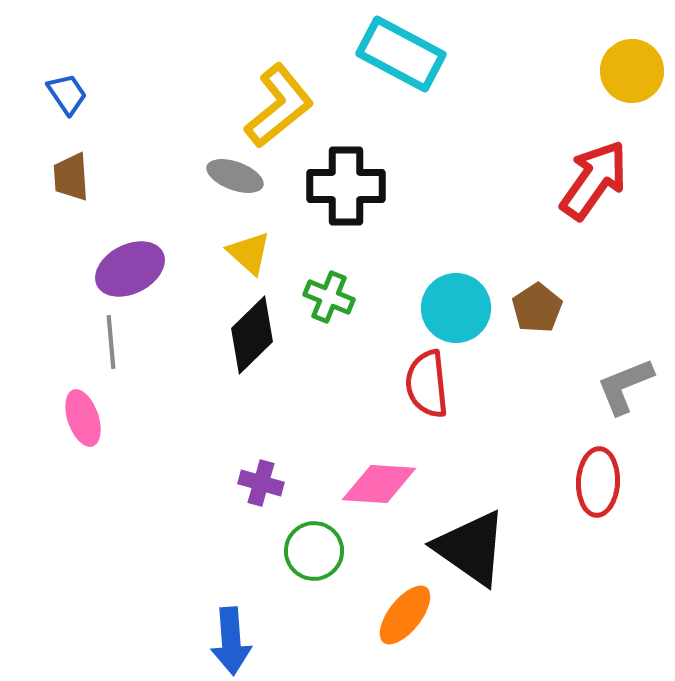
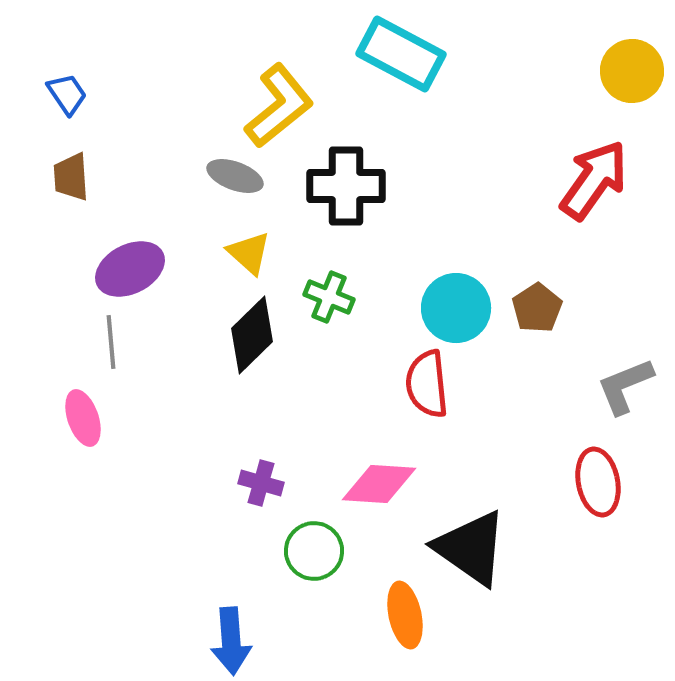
red ellipse: rotated 14 degrees counterclockwise
orange ellipse: rotated 50 degrees counterclockwise
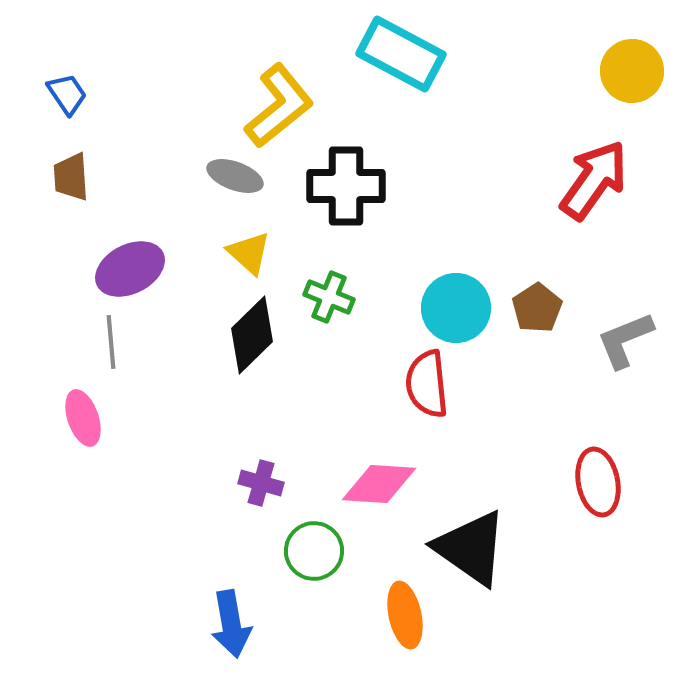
gray L-shape: moved 46 px up
blue arrow: moved 17 px up; rotated 6 degrees counterclockwise
